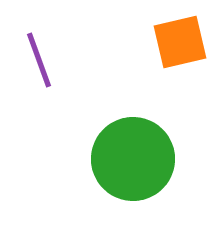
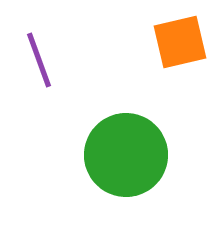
green circle: moved 7 px left, 4 px up
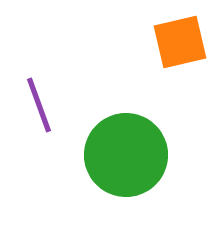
purple line: moved 45 px down
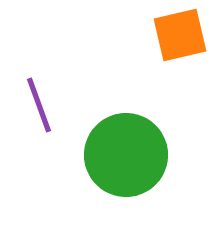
orange square: moved 7 px up
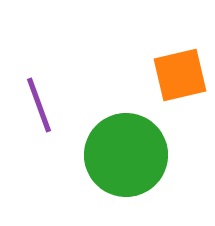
orange square: moved 40 px down
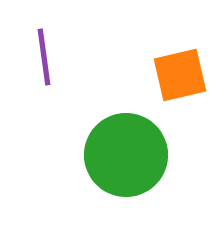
purple line: moved 5 px right, 48 px up; rotated 12 degrees clockwise
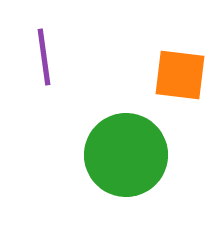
orange square: rotated 20 degrees clockwise
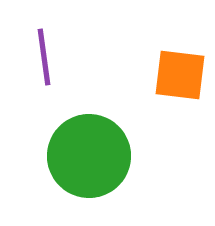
green circle: moved 37 px left, 1 px down
